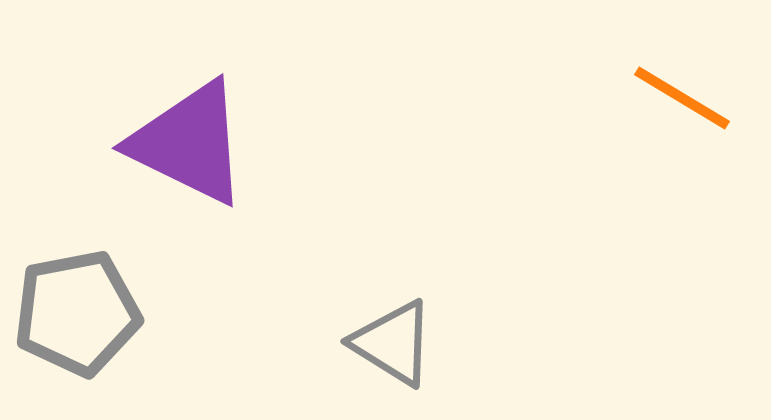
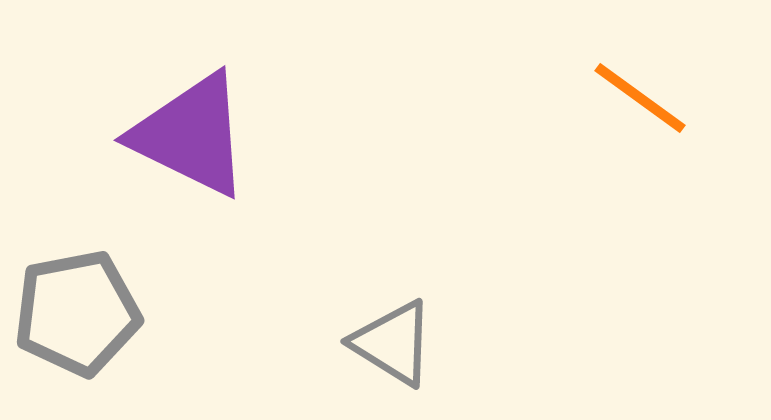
orange line: moved 42 px left; rotated 5 degrees clockwise
purple triangle: moved 2 px right, 8 px up
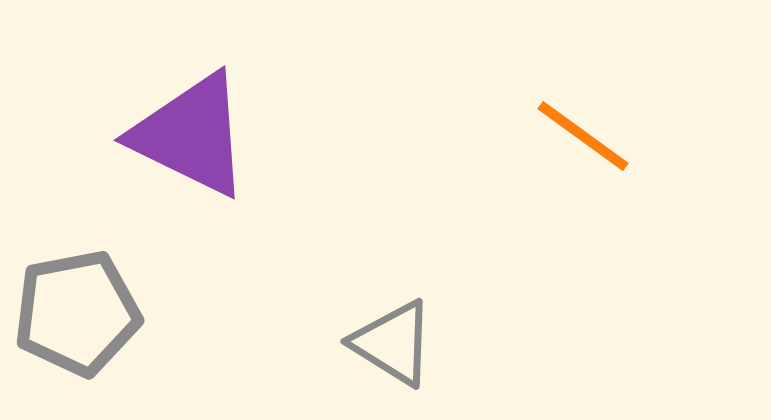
orange line: moved 57 px left, 38 px down
